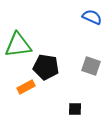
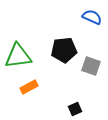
green triangle: moved 11 px down
black pentagon: moved 18 px right, 17 px up; rotated 15 degrees counterclockwise
orange rectangle: moved 3 px right
black square: rotated 24 degrees counterclockwise
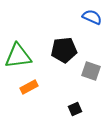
gray square: moved 5 px down
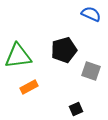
blue semicircle: moved 1 px left, 3 px up
black pentagon: rotated 10 degrees counterclockwise
black square: moved 1 px right
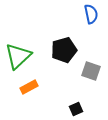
blue semicircle: rotated 54 degrees clockwise
green triangle: rotated 36 degrees counterclockwise
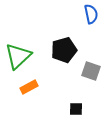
black square: rotated 24 degrees clockwise
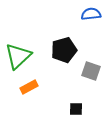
blue semicircle: rotated 84 degrees counterclockwise
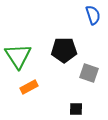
blue semicircle: moved 2 px right, 1 px down; rotated 78 degrees clockwise
black pentagon: rotated 15 degrees clockwise
green triangle: rotated 20 degrees counterclockwise
gray square: moved 2 px left, 2 px down
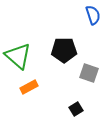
green triangle: rotated 16 degrees counterclockwise
black square: rotated 32 degrees counterclockwise
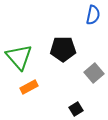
blue semicircle: rotated 30 degrees clockwise
black pentagon: moved 1 px left, 1 px up
green triangle: moved 1 px right, 1 px down; rotated 8 degrees clockwise
gray square: moved 5 px right; rotated 30 degrees clockwise
